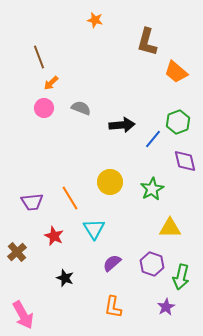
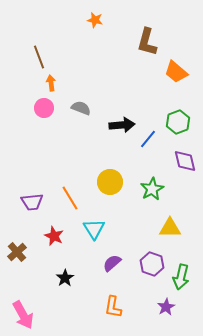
orange arrow: rotated 126 degrees clockwise
blue line: moved 5 px left
black star: rotated 18 degrees clockwise
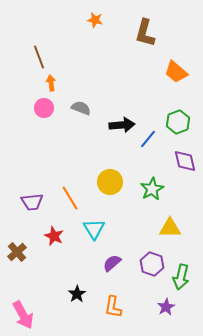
brown L-shape: moved 2 px left, 9 px up
black star: moved 12 px right, 16 px down
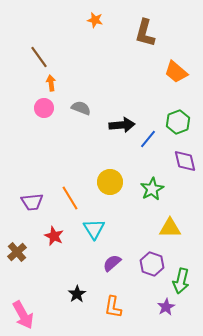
brown line: rotated 15 degrees counterclockwise
green arrow: moved 4 px down
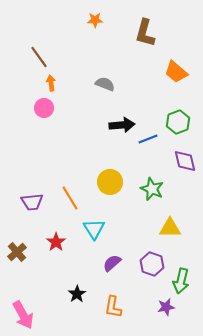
orange star: rotated 14 degrees counterclockwise
gray semicircle: moved 24 px right, 24 px up
blue line: rotated 30 degrees clockwise
green star: rotated 20 degrees counterclockwise
red star: moved 2 px right, 6 px down; rotated 12 degrees clockwise
purple star: rotated 18 degrees clockwise
